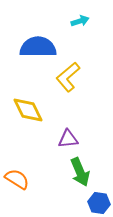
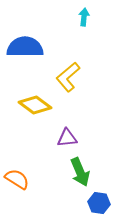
cyan arrow: moved 4 px right, 4 px up; rotated 66 degrees counterclockwise
blue semicircle: moved 13 px left
yellow diamond: moved 7 px right, 5 px up; rotated 28 degrees counterclockwise
purple triangle: moved 1 px left, 1 px up
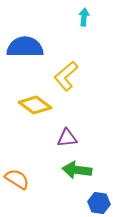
yellow L-shape: moved 2 px left, 1 px up
green arrow: moved 3 px left, 2 px up; rotated 120 degrees clockwise
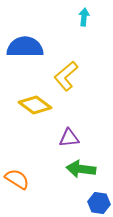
purple triangle: moved 2 px right
green arrow: moved 4 px right, 1 px up
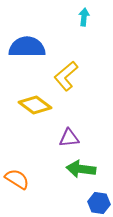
blue semicircle: moved 2 px right
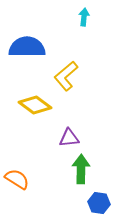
green arrow: rotated 84 degrees clockwise
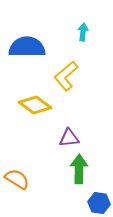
cyan arrow: moved 1 px left, 15 px down
green arrow: moved 2 px left
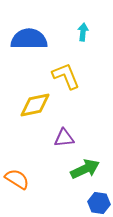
blue semicircle: moved 2 px right, 8 px up
yellow L-shape: rotated 108 degrees clockwise
yellow diamond: rotated 48 degrees counterclockwise
purple triangle: moved 5 px left
green arrow: moved 6 px right; rotated 64 degrees clockwise
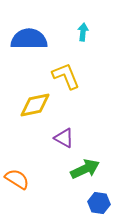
purple triangle: rotated 35 degrees clockwise
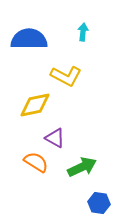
yellow L-shape: rotated 140 degrees clockwise
purple triangle: moved 9 px left
green arrow: moved 3 px left, 2 px up
orange semicircle: moved 19 px right, 17 px up
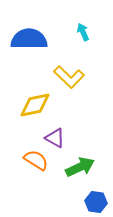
cyan arrow: rotated 30 degrees counterclockwise
yellow L-shape: moved 3 px right, 1 px down; rotated 16 degrees clockwise
orange semicircle: moved 2 px up
green arrow: moved 2 px left
blue hexagon: moved 3 px left, 1 px up
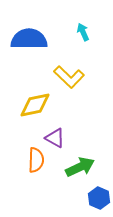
orange semicircle: rotated 60 degrees clockwise
blue hexagon: moved 3 px right, 4 px up; rotated 15 degrees clockwise
